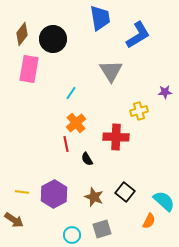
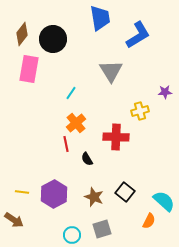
yellow cross: moved 1 px right
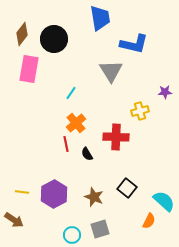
blue L-shape: moved 4 px left, 9 px down; rotated 44 degrees clockwise
black circle: moved 1 px right
black semicircle: moved 5 px up
black square: moved 2 px right, 4 px up
gray square: moved 2 px left
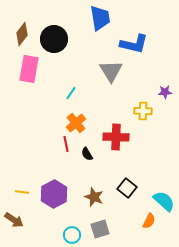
yellow cross: moved 3 px right; rotated 18 degrees clockwise
